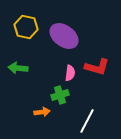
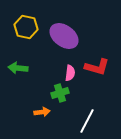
green cross: moved 2 px up
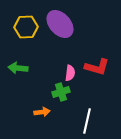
yellow hexagon: rotated 15 degrees counterclockwise
purple ellipse: moved 4 px left, 12 px up; rotated 12 degrees clockwise
green cross: moved 1 px right, 1 px up
white line: rotated 15 degrees counterclockwise
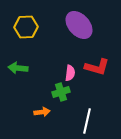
purple ellipse: moved 19 px right, 1 px down
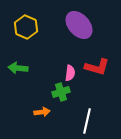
yellow hexagon: rotated 25 degrees clockwise
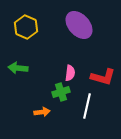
red L-shape: moved 6 px right, 10 px down
white line: moved 15 px up
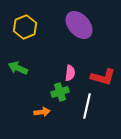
yellow hexagon: moved 1 px left; rotated 15 degrees clockwise
green arrow: rotated 18 degrees clockwise
green cross: moved 1 px left
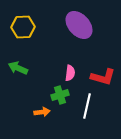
yellow hexagon: moved 2 px left; rotated 20 degrees clockwise
green cross: moved 3 px down
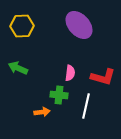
yellow hexagon: moved 1 px left, 1 px up
green cross: moved 1 px left; rotated 24 degrees clockwise
white line: moved 1 px left
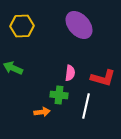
green arrow: moved 5 px left
red L-shape: moved 1 px down
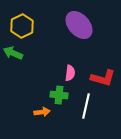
yellow hexagon: rotated 25 degrees counterclockwise
green arrow: moved 15 px up
